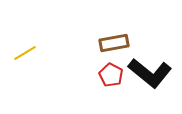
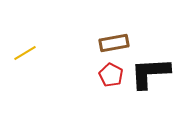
black L-shape: rotated 138 degrees clockwise
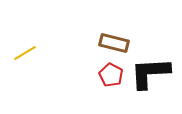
brown rectangle: rotated 24 degrees clockwise
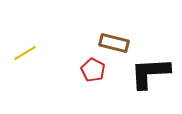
red pentagon: moved 18 px left, 5 px up
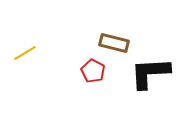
red pentagon: moved 1 px down
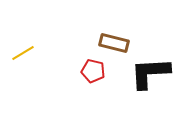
yellow line: moved 2 px left
red pentagon: rotated 15 degrees counterclockwise
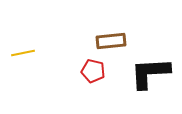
brown rectangle: moved 3 px left, 2 px up; rotated 20 degrees counterclockwise
yellow line: rotated 20 degrees clockwise
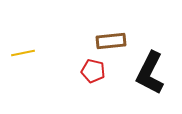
black L-shape: rotated 60 degrees counterclockwise
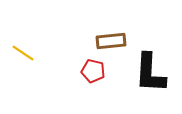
yellow line: rotated 45 degrees clockwise
black L-shape: rotated 24 degrees counterclockwise
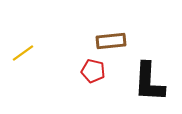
yellow line: rotated 70 degrees counterclockwise
black L-shape: moved 1 px left, 9 px down
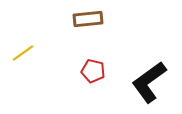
brown rectangle: moved 23 px left, 22 px up
black L-shape: rotated 51 degrees clockwise
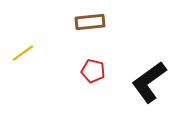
brown rectangle: moved 2 px right, 3 px down
